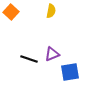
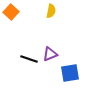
purple triangle: moved 2 px left
blue square: moved 1 px down
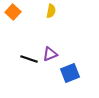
orange square: moved 2 px right
blue square: rotated 12 degrees counterclockwise
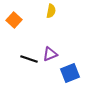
orange square: moved 1 px right, 8 px down
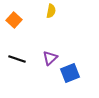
purple triangle: moved 4 px down; rotated 21 degrees counterclockwise
black line: moved 12 px left
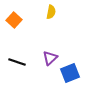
yellow semicircle: moved 1 px down
black line: moved 3 px down
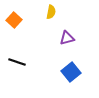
purple triangle: moved 17 px right, 20 px up; rotated 28 degrees clockwise
blue square: moved 1 px right, 1 px up; rotated 18 degrees counterclockwise
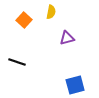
orange square: moved 10 px right
blue square: moved 4 px right, 13 px down; rotated 24 degrees clockwise
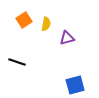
yellow semicircle: moved 5 px left, 12 px down
orange square: rotated 14 degrees clockwise
